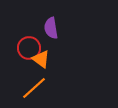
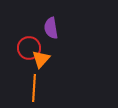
orange triangle: rotated 36 degrees clockwise
orange line: rotated 44 degrees counterclockwise
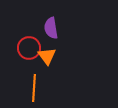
orange triangle: moved 6 px right, 3 px up; rotated 18 degrees counterclockwise
